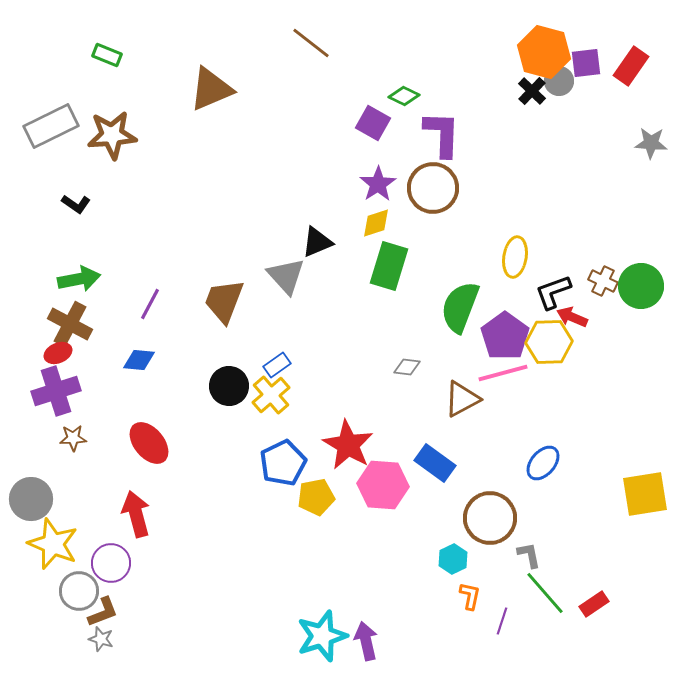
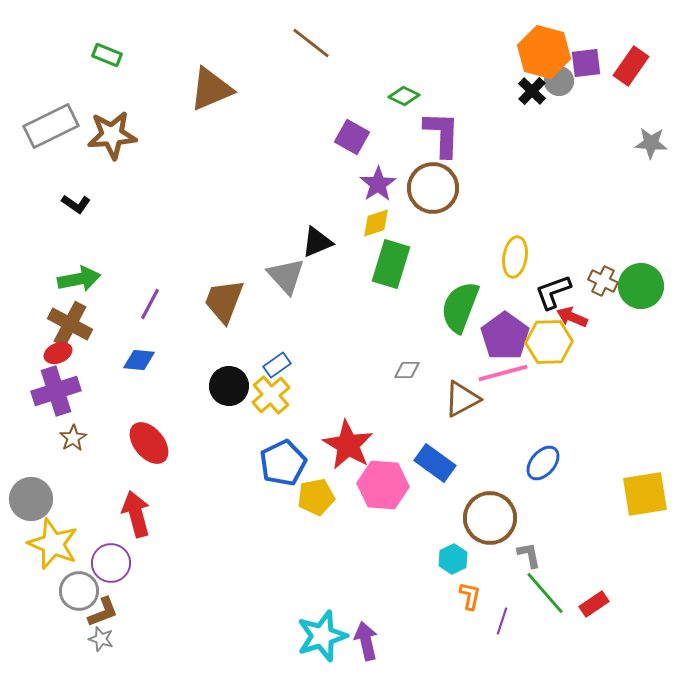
purple square at (373, 123): moved 21 px left, 14 px down
green rectangle at (389, 266): moved 2 px right, 2 px up
gray diamond at (407, 367): moved 3 px down; rotated 8 degrees counterclockwise
brown star at (73, 438): rotated 28 degrees counterclockwise
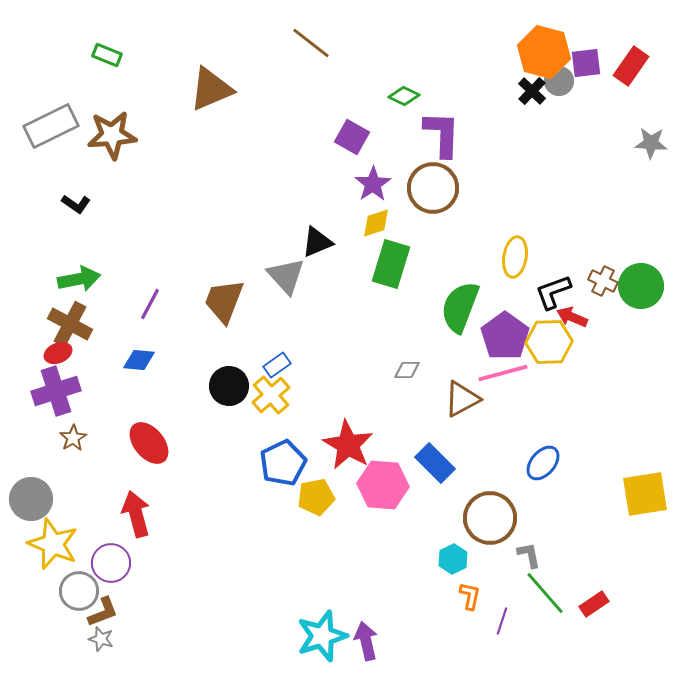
purple star at (378, 184): moved 5 px left
blue rectangle at (435, 463): rotated 9 degrees clockwise
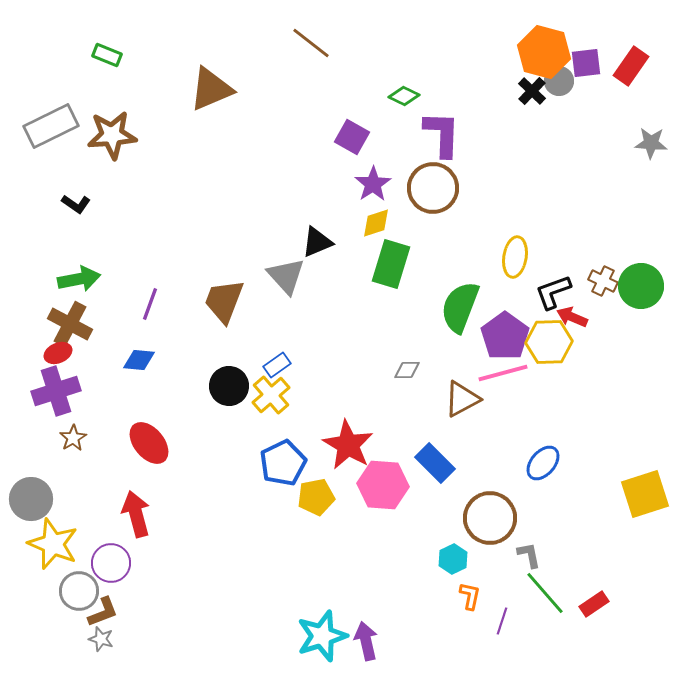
purple line at (150, 304): rotated 8 degrees counterclockwise
yellow square at (645, 494): rotated 9 degrees counterclockwise
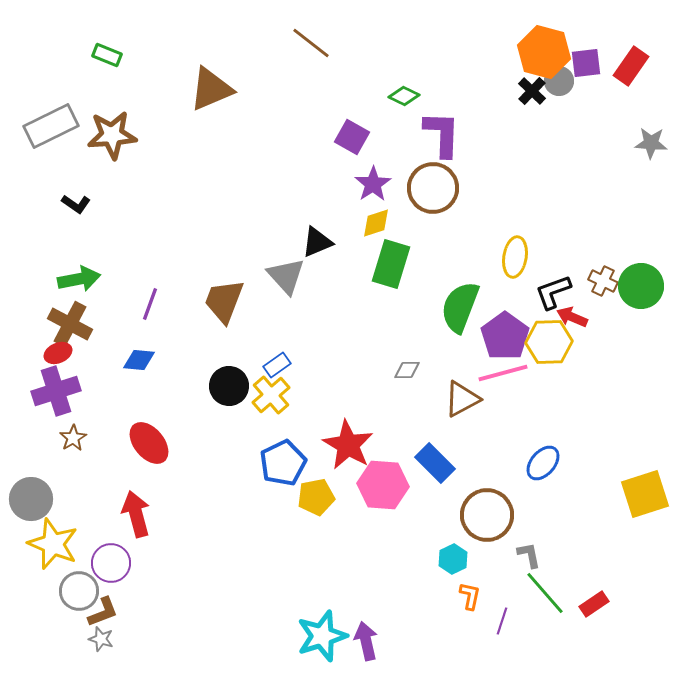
brown circle at (490, 518): moved 3 px left, 3 px up
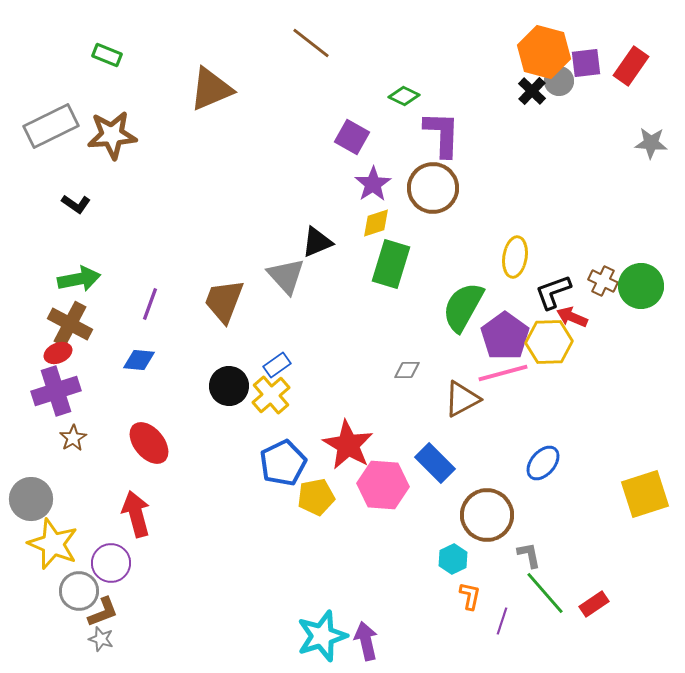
green semicircle at (460, 307): moved 3 px right; rotated 8 degrees clockwise
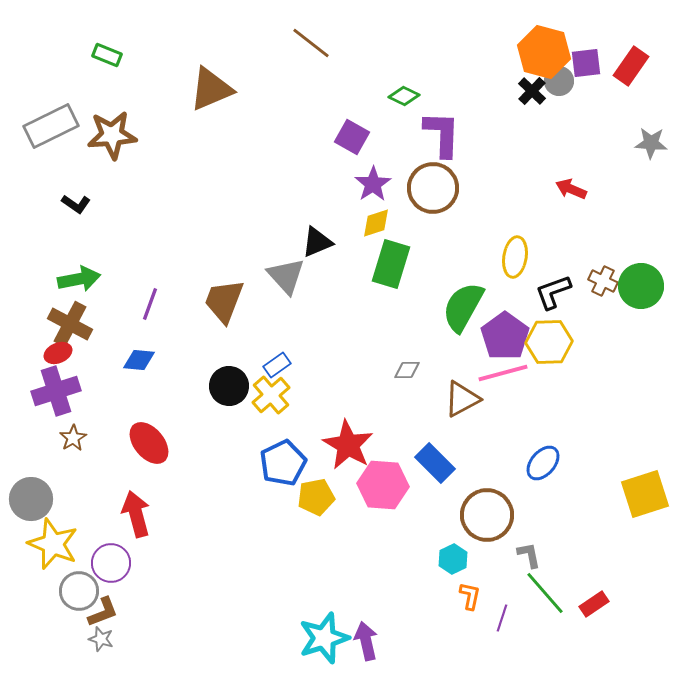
red arrow at (572, 317): moved 1 px left, 128 px up
purple line at (502, 621): moved 3 px up
cyan star at (322, 636): moved 2 px right, 2 px down
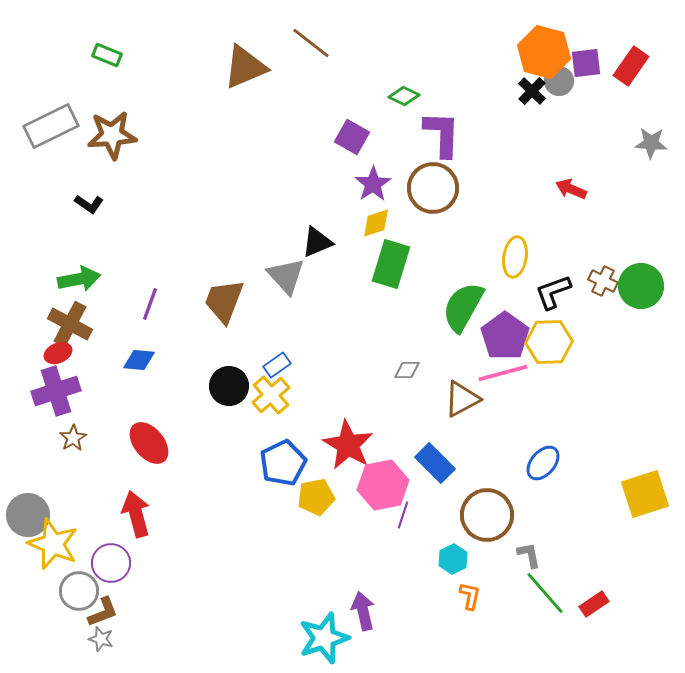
brown triangle at (211, 89): moved 34 px right, 22 px up
black L-shape at (76, 204): moved 13 px right
pink hexagon at (383, 485): rotated 15 degrees counterclockwise
gray circle at (31, 499): moved 3 px left, 16 px down
purple line at (502, 618): moved 99 px left, 103 px up
purple arrow at (366, 641): moved 3 px left, 30 px up
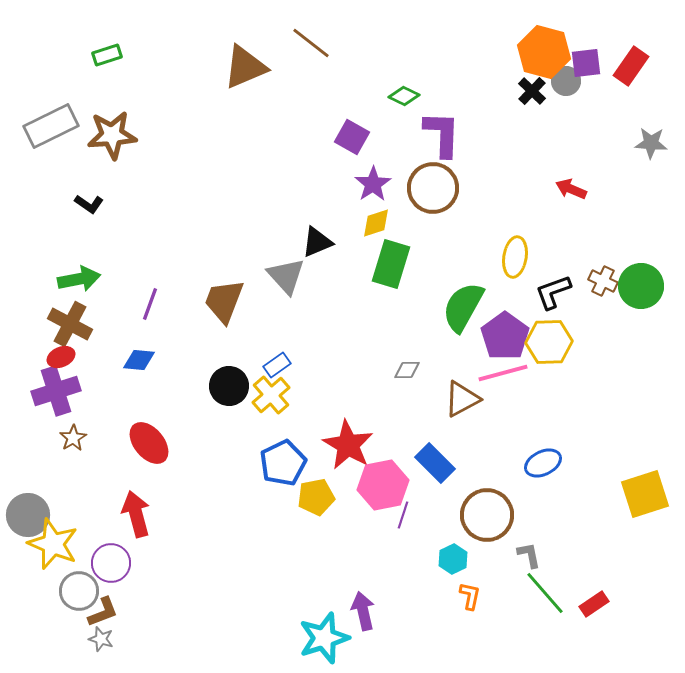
green rectangle at (107, 55): rotated 40 degrees counterclockwise
gray circle at (559, 81): moved 7 px right
red ellipse at (58, 353): moved 3 px right, 4 px down
blue ellipse at (543, 463): rotated 24 degrees clockwise
